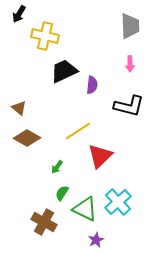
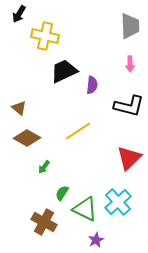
red triangle: moved 29 px right, 2 px down
green arrow: moved 13 px left
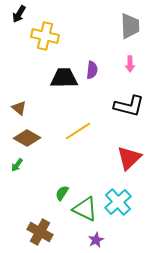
black trapezoid: moved 7 px down; rotated 24 degrees clockwise
purple semicircle: moved 15 px up
green arrow: moved 27 px left, 2 px up
brown cross: moved 4 px left, 10 px down
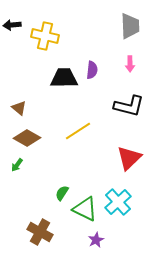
black arrow: moved 7 px left, 11 px down; rotated 54 degrees clockwise
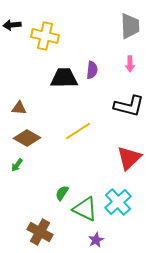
brown triangle: rotated 35 degrees counterclockwise
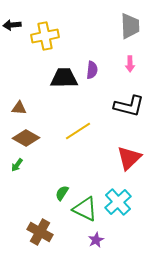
yellow cross: rotated 24 degrees counterclockwise
brown diamond: moved 1 px left
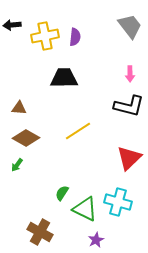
gray trapezoid: rotated 36 degrees counterclockwise
pink arrow: moved 10 px down
purple semicircle: moved 17 px left, 33 px up
cyan cross: rotated 32 degrees counterclockwise
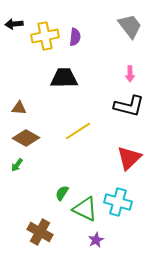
black arrow: moved 2 px right, 1 px up
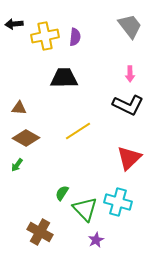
black L-shape: moved 1 px left, 1 px up; rotated 12 degrees clockwise
green triangle: rotated 20 degrees clockwise
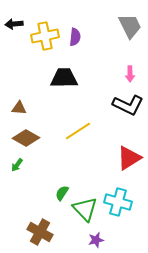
gray trapezoid: rotated 12 degrees clockwise
red triangle: rotated 12 degrees clockwise
purple star: rotated 14 degrees clockwise
